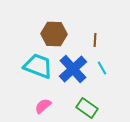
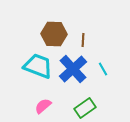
brown line: moved 12 px left
cyan line: moved 1 px right, 1 px down
green rectangle: moved 2 px left; rotated 70 degrees counterclockwise
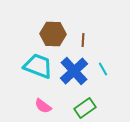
brown hexagon: moved 1 px left
blue cross: moved 1 px right, 2 px down
pink semicircle: rotated 102 degrees counterclockwise
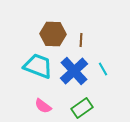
brown line: moved 2 px left
green rectangle: moved 3 px left
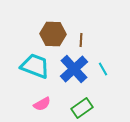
cyan trapezoid: moved 3 px left
blue cross: moved 2 px up
pink semicircle: moved 1 px left, 2 px up; rotated 66 degrees counterclockwise
